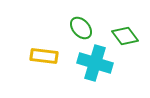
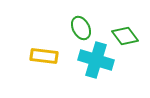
green ellipse: rotated 15 degrees clockwise
cyan cross: moved 1 px right, 3 px up
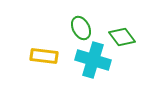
green diamond: moved 3 px left, 1 px down
cyan cross: moved 3 px left
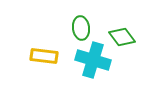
green ellipse: rotated 20 degrees clockwise
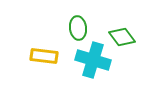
green ellipse: moved 3 px left
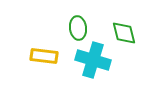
green diamond: moved 2 px right, 4 px up; rotated 24 degrees clockwise
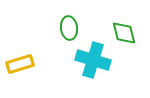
green ellipse: moved 9 px left
yellow rectangle: moved 24 px left, 8 px down; rotated 24 degrees counterclockwise
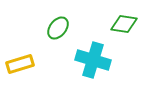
green ellipse: moved 11 px left; rotated 45 degrees clockwise
green diamond: moved 9 px up; rotated 68 degrees counterclockwise
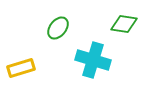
yellow rectangle: moved 1 px right, 4 px down
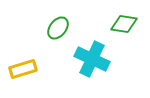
cyan cross: moved 1 px left, 1 px up; rotated 8 degrees clockwise
yellow rectangle: moved 2 px right, 1 px down
